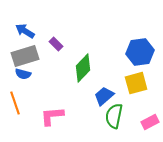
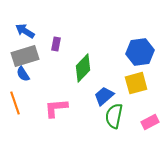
purple rectangle: rotated 56 degrees clockwise
blue semicircle: rotated 42 degrees clockwise
pink L-shape: moved 4 px right, 8 px up
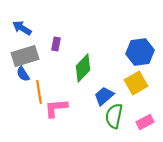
blue arrow: moved 3 px left, 3 px up
yellow square: rotated 15 degrees counterclockwise
orange line: moved 24 px right, 11 px up; rotated 10 degrees clockwise
pink rectangle: moved 5 px left
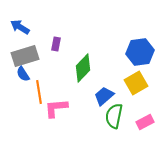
blue arrow: moved 2 px left, 1 px up
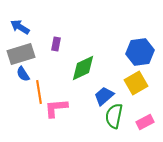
gray rectangle: moved 4 px left, 2 px up
green diamond: rotated 20 degrees clockwise
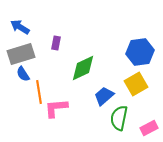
purple rectangle: moved 1 px up
yellow square: moved 1 px down
green semicircle: moved 5 px right, 2 px down
pink rectangle: moved 4 px right, 6 px down
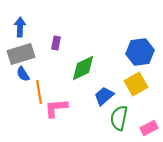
blue arrow: rotated 60 degrees clockwise
